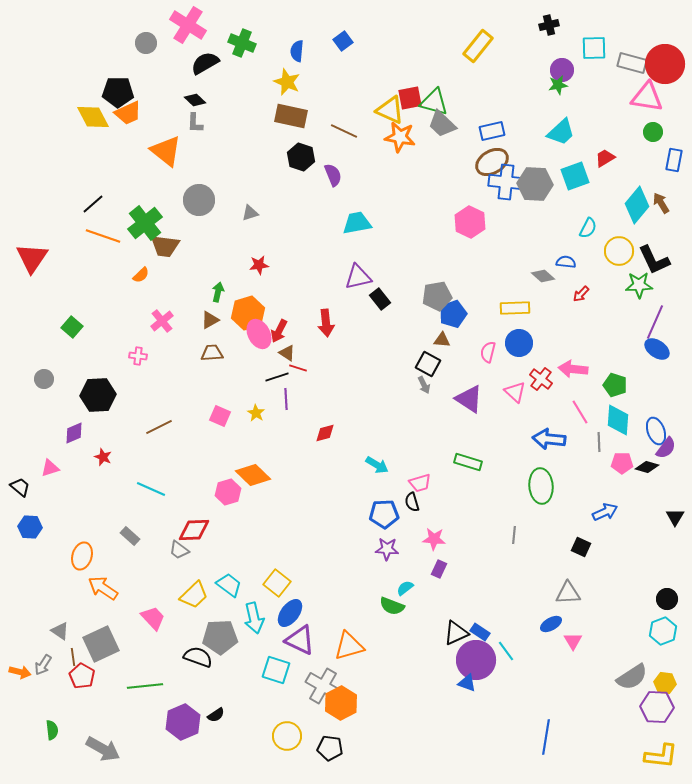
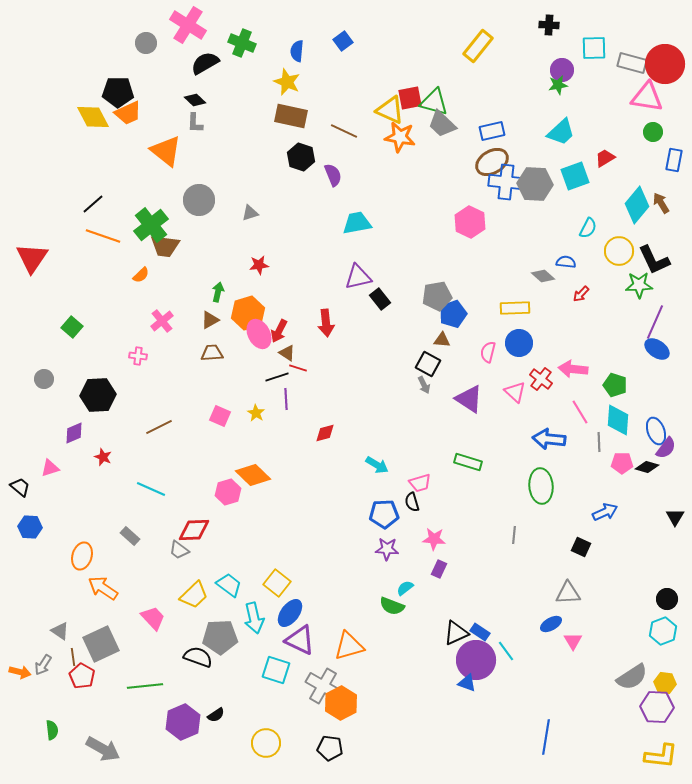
black cross at (549, 25): rotated 18 degrees clockwise
green cross at (145, 223): moved 6 px right, 2 px down
yellow circle at (287, 736): moved 21 px left, 7 px down
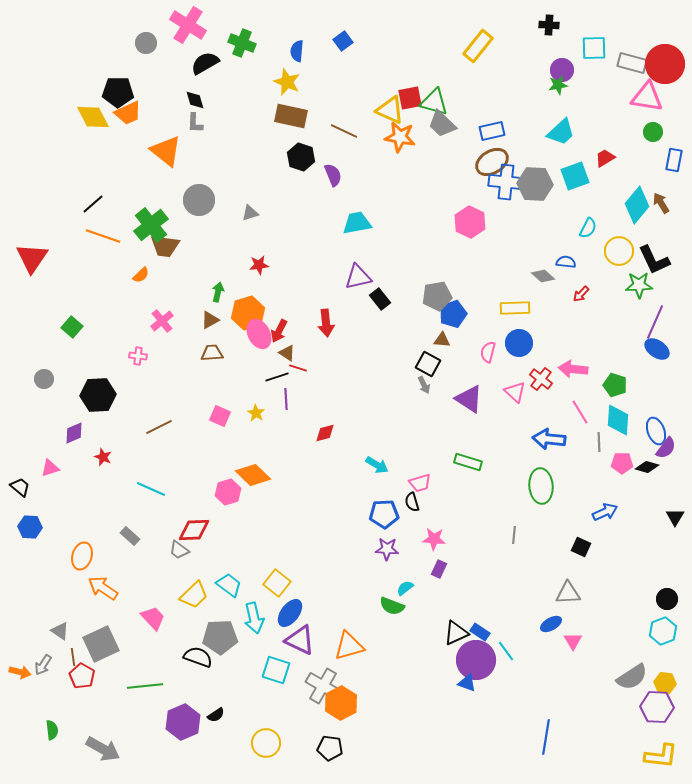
black diamond at (195, 100): rotated 30 degrees clockwise
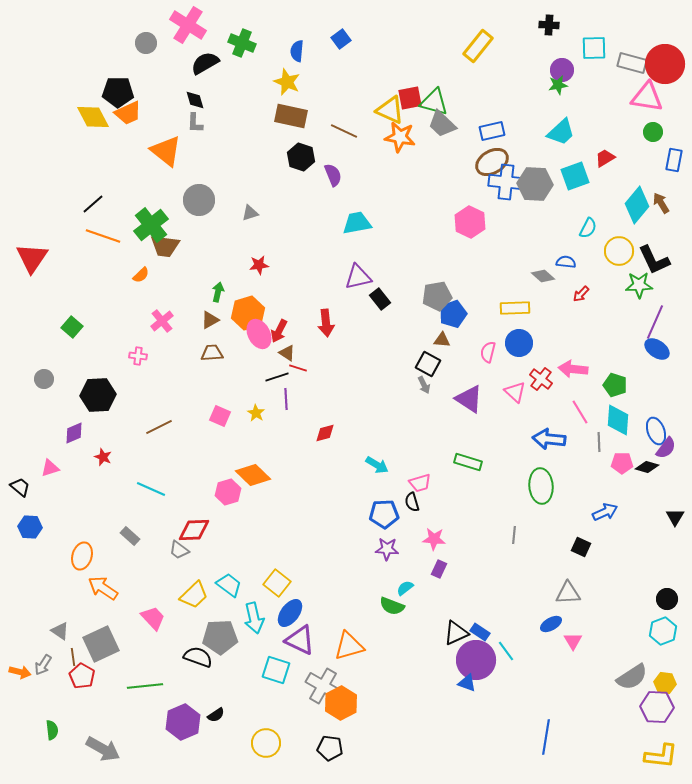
blue square at (343, 41): moved 2 px left, 2 px up
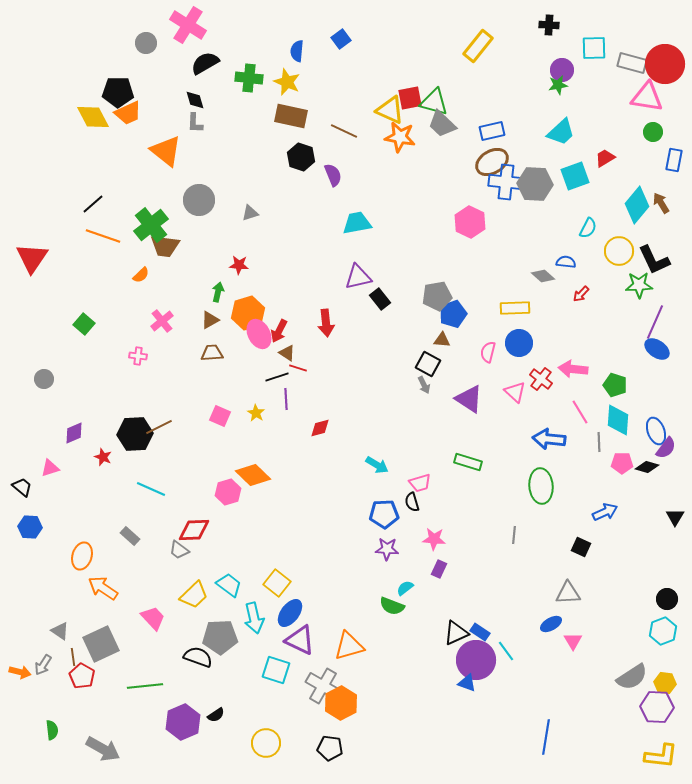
green cross at (242, 43): moved 7 px right, 35 px down; rotated 16 degrees counterclockwise
red star at (259, 265): moved 20 px left; rotated 12 degrees clockwise
green square at (72, 327): moved 12 px right, 3 px up
black hexagon at (98, 395): moved 37 px right, 39 px down
red diamond at (325, 433): moved 5 px left, 5 px up
black trapezoid at (20, 487): moved 2 px right
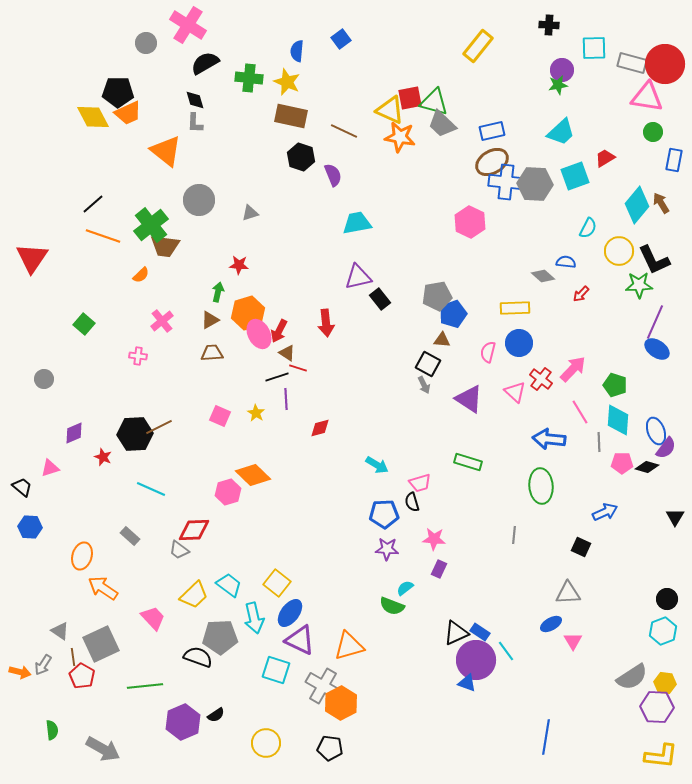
pink arrow at (573, 369): rotated 128 degrees clockwise
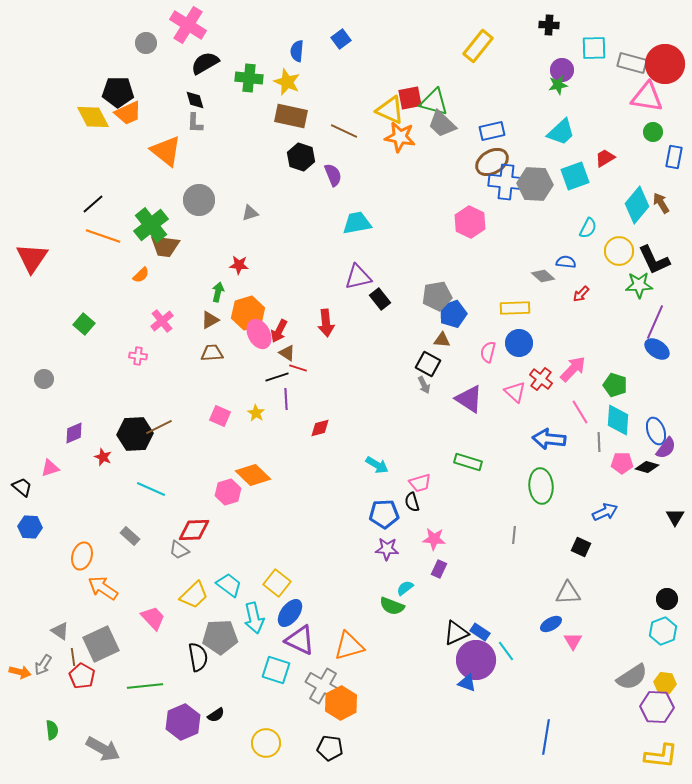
blue rectangle at (674, 160): moved 3 px up
black semicircle at (198, 657): rotated 60 degrees clockwise
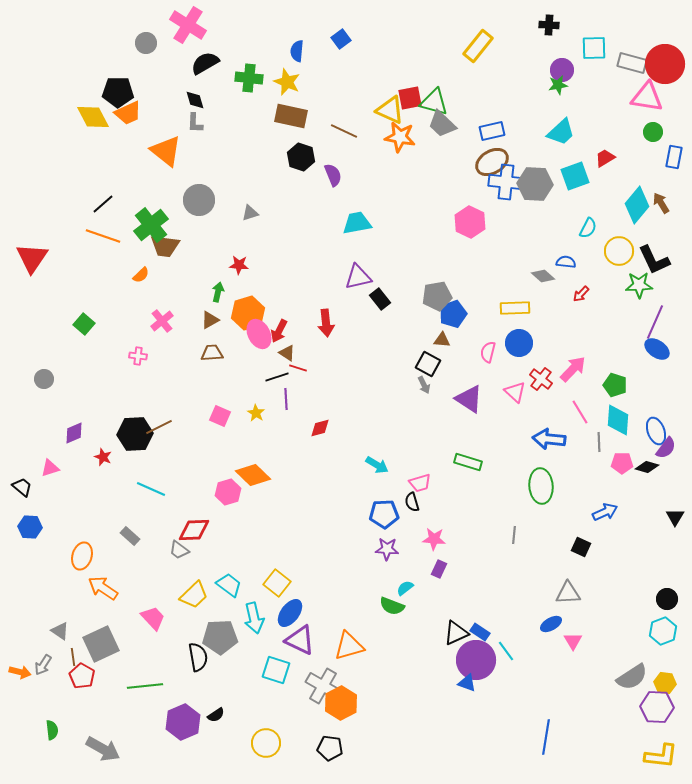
black line at (93, 204): moved 10 px right
